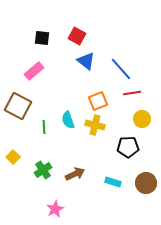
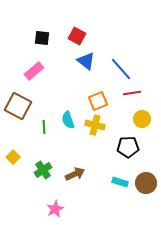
cyan rectangle: moved 7 px right
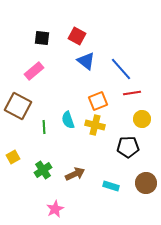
yellow square: rotated 16 degrees clockwise
cyan rectangle: moved 9 px left, 4 px down
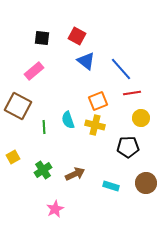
yellow circle: moved 1 px left, 1 px up
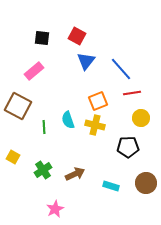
blue triangle: rotated 30 degrees clockwise
yellow square: rotated 32 degrees counterclockwise
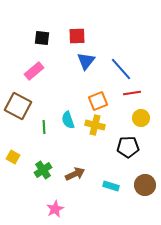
red square: rotated 30 degrees counterclockwise
brown circle: moved 1 px left, 2 px down
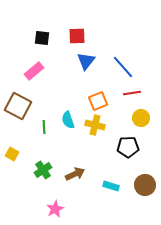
blue line: moved 2 px right, 2 px up
yellow square: moved 1 px left, 3 px up
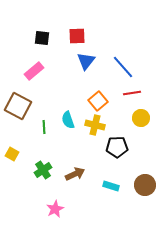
orange square: rotated 18 degrees counterclockwise
black pentagon: moved 11 px left
